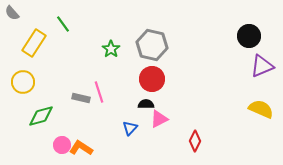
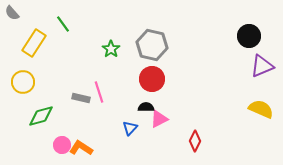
black semicircle: moved 3 px down
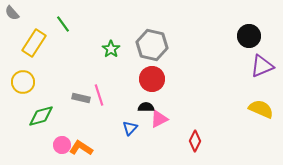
pink line: moved 3 px down
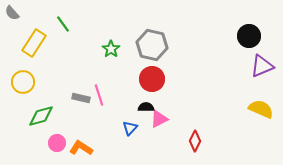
pink circle: moved 5 px left, 2 px up
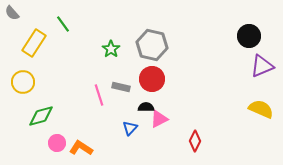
gray rectangle: moved 40 px right, 11 px up
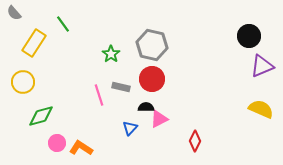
gray semicircle: moved 2 px right
green star: moved 5 px down
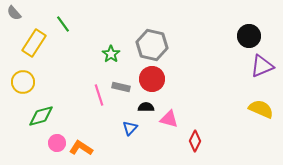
pink triangle: moved 10 px right; rotated 42 degrees clockwise
